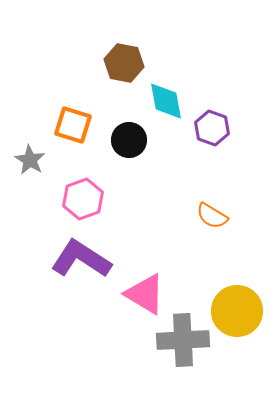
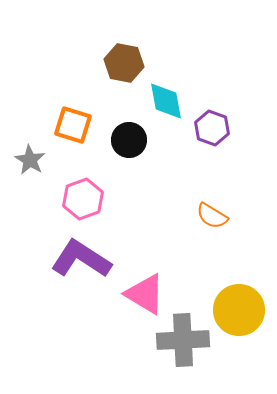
yellow circle: moved 2 px right, 1 px up
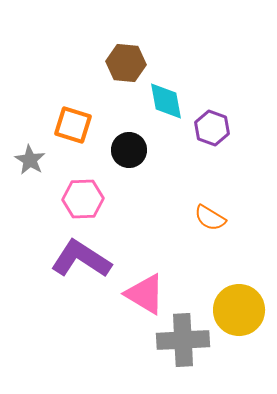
brown hexagon: moved 2 px right; rotated 6 degrees counterclockwise
black circle: moved 10 px down
pink hexagon: rotated 18 degrees clockwise
orange semicircle: moved 2 px left, 2 px down
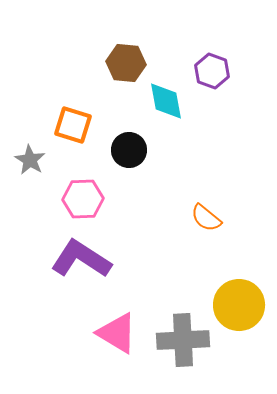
purple hexagon: moved 57 px up
orange semicircle: moved 4 px left; rotated 8 degrees clockwise
pink triangle: moved 28 px left, 39 px down
yellow circle: moved 5 px up
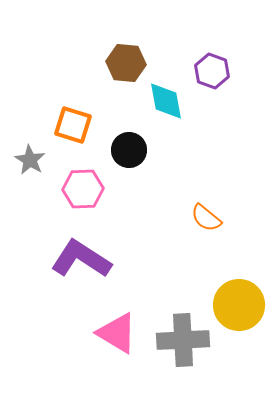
pink hexagon: moved 10 px up
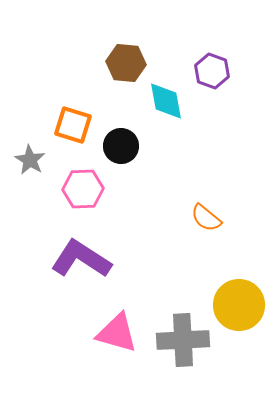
black circle: moved 8 px left, 4 px up
pink triangle: rotated 15 degrees counterclockwise
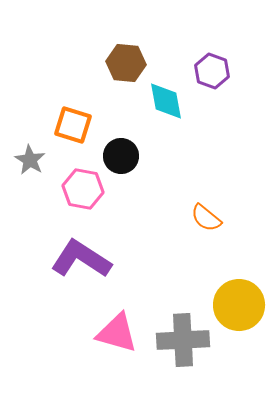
black circle: moved 10 px down
pink hexagon: rotated 12 degrees clockwise
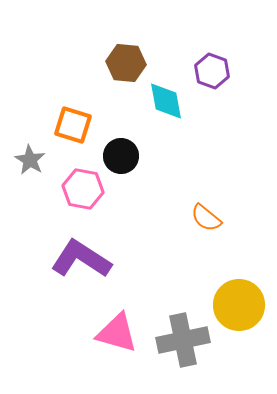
gray cross: rotated 9 degrees counterclockwise
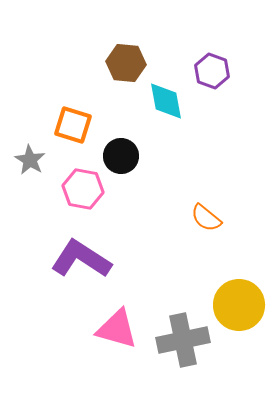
pink triangle: moved 4 px up
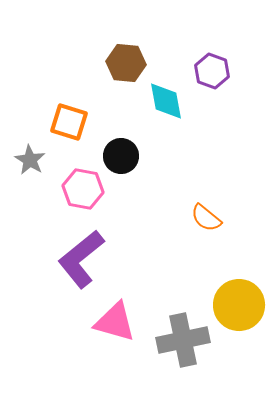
orange square: moved 4 px left, 3 px up
purple L-shape: rotated 72 degrees counterclockwise
pink triangle: moved 2 px left, 7 px up
